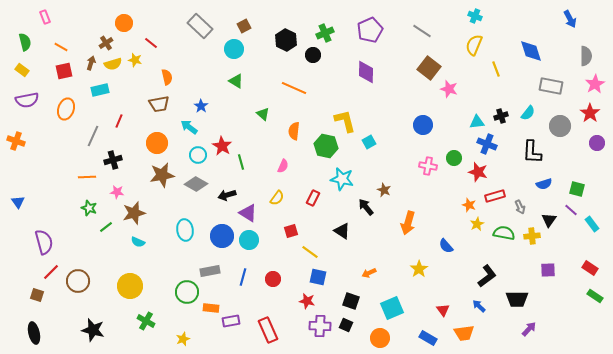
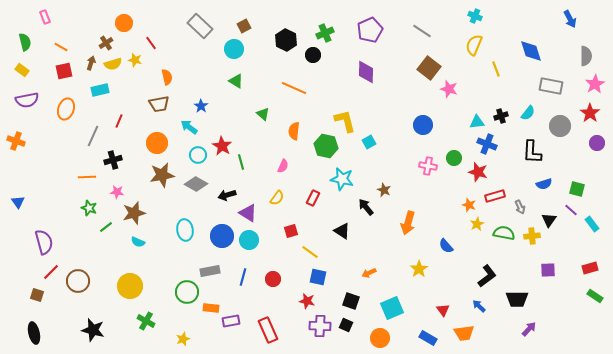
red line at (151, 43): rotated 16 degrees clockwise
red rectangle at (590, 268): rotated 49 degrees counterclockwise
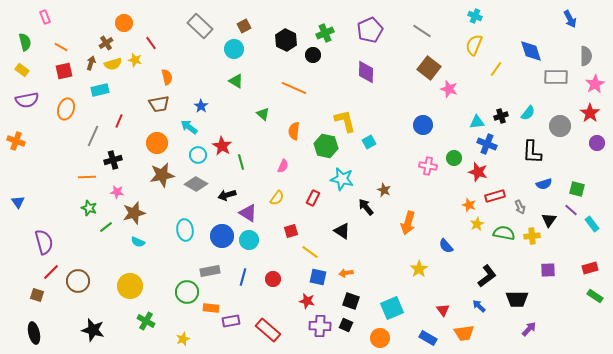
yellow line at (496, 69): rotated 56 degrees clockwise
gray rectangle at (551, 86): moved 5 px right, 9 px up; rotated 10 degrees counterclockwise
orange arrow at (369, 273): moved 23 px left; rotated 16 degrees clockwise
red rectangle at (268, 330): rotated 25 degrees counterclockwise
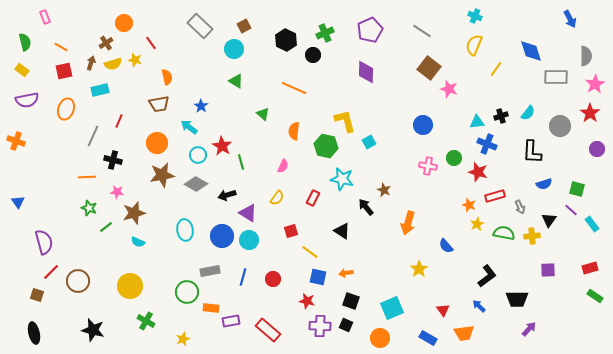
purple circle at (597, 143): moved 6 px down
black cross at (113, 160): rotated 30 degrees clockwise
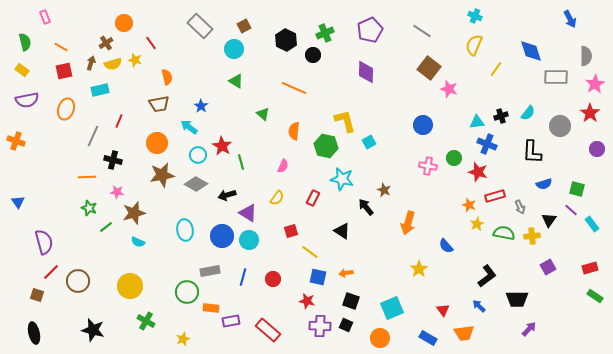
purple square at (548, 270): moved 3 px up; rotated 28 degrees counterclockwise
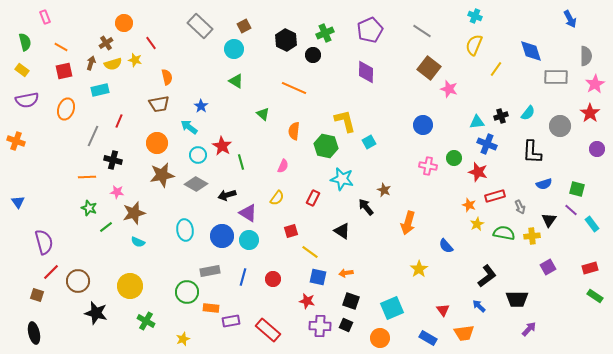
black star at (93, 330): moved 3 px right, 17 px up
